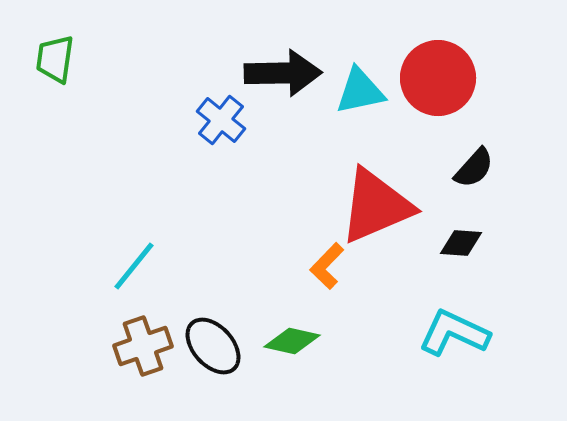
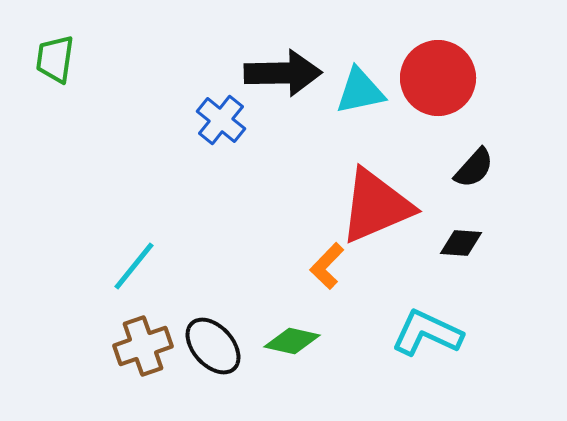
cyan L-shape: moved 27 px left
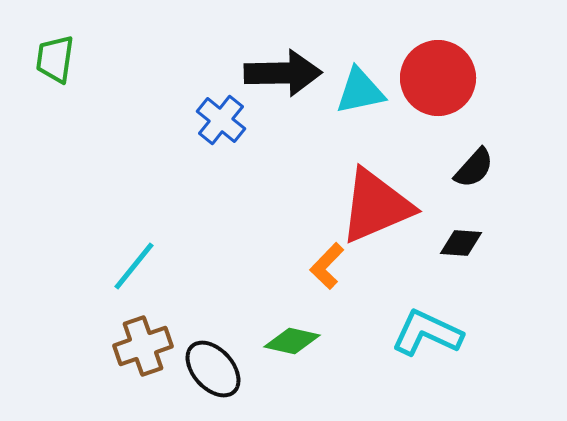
black ellipse: moved 23 px down
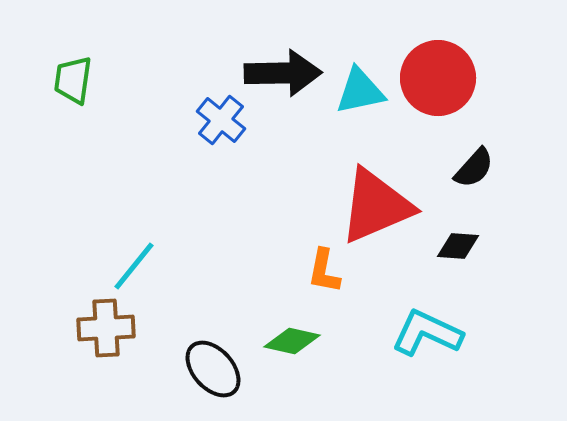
green trapezoid: moved 18 px right, 21 px down
black diamond: moved 3 px left, 3 px down
orange L-shape: moved 3 px left, 5 px down; rotated 33 degrees counterclockwise
brown cross: moved 37 px left, 18 px up; rotated 16 degrees clockwise
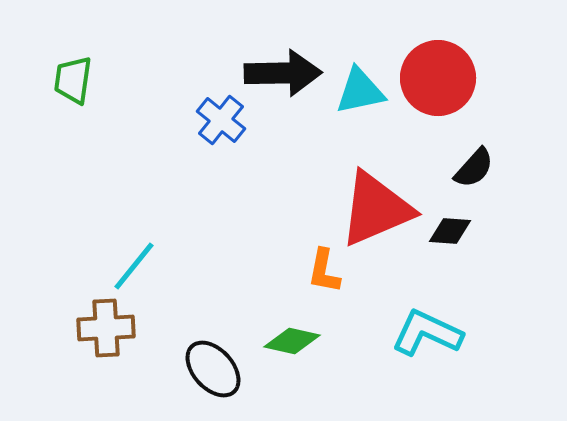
red triangle: moved 3 px down
black diamond: moved 8 px left, 15 px up
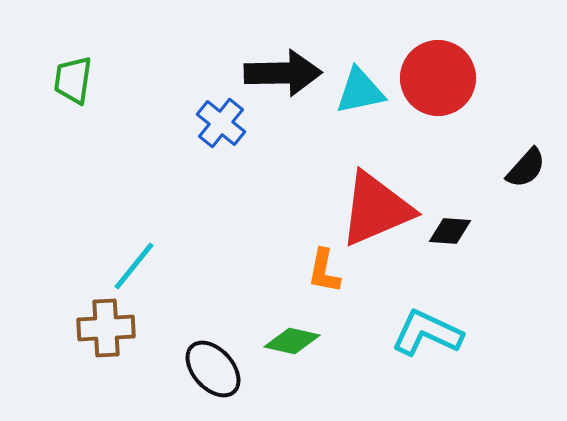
blue cross: moved 3 px down
black semicircle: moved 52 px right
